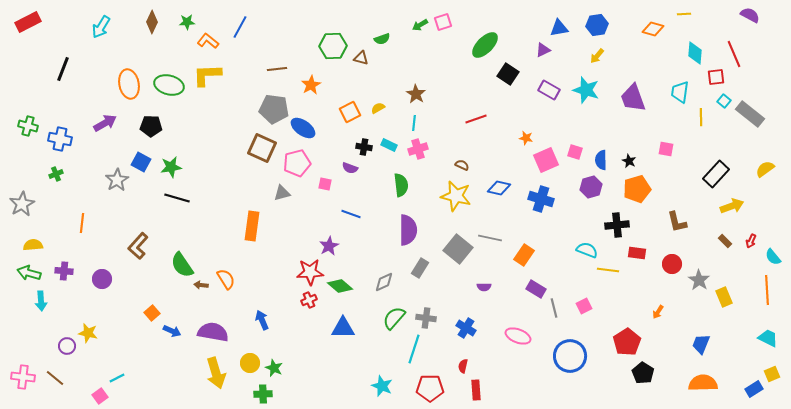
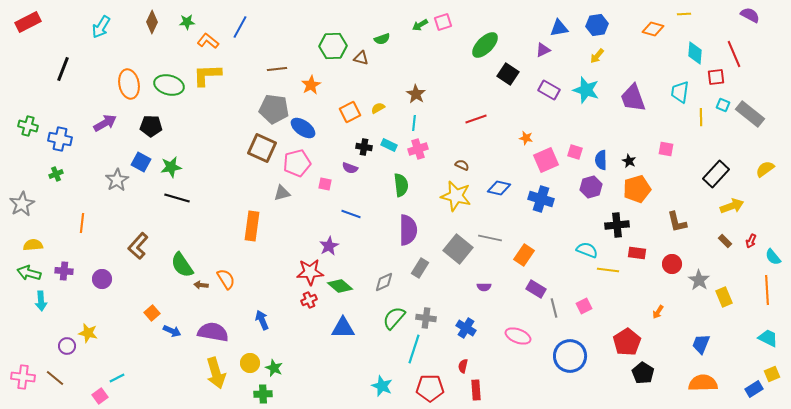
cyan square at (724, 101): moved 1 px left, 4 px down; rotated 16 degrees counterclockwise
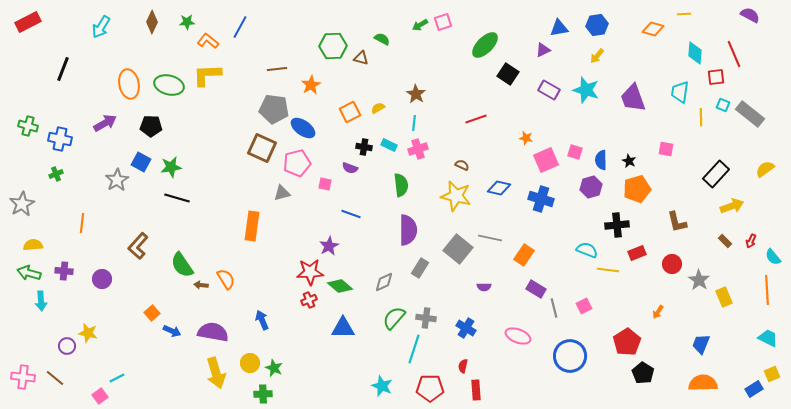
green semicircle at (382, 39): rotated 133 degrees counterclockwise
red rectangle at (637, 253): rotated 30 degrees counterclockwise
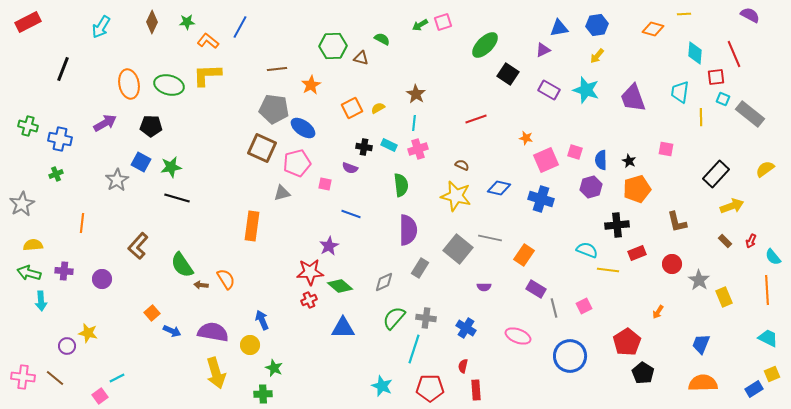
cyan square at (723, 105): moved 6 px up
orange square at (350, 112): moved 2 px right, 4 px up
yellow circle at (250, 363): moved 18 px up
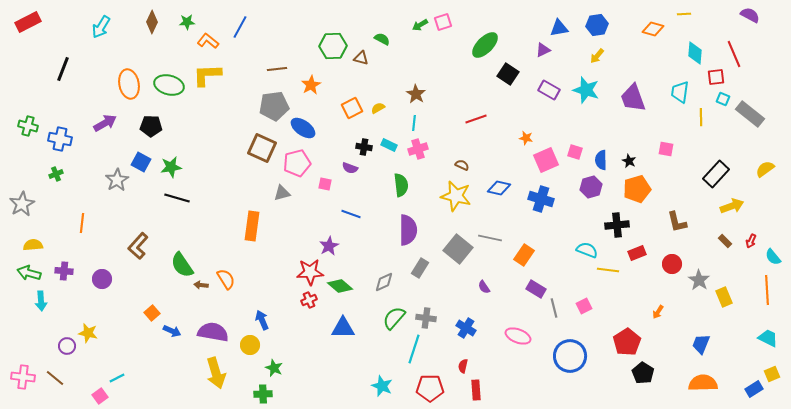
gray pentagon at (274, 109): moved 3 px up; rotated 16 degrees counterclockwise
purple semicircle at (484, 287): rotated 56 degrees clockwise
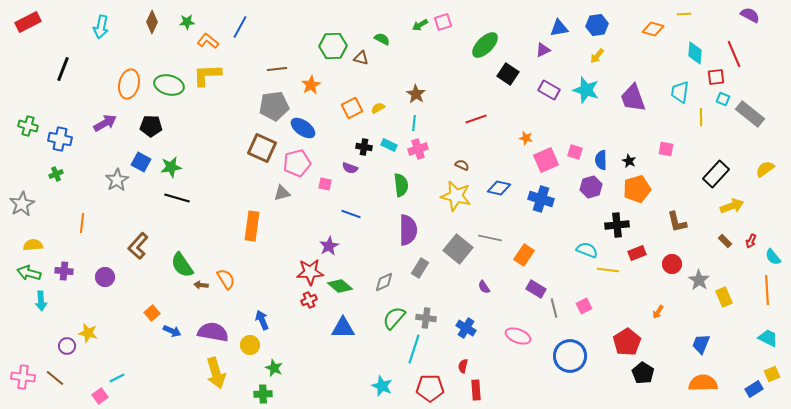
cyan arrow at (101, 27): rotated 20 degrees counterclockwise
orange ellipse at (129, 84): rotated 24 degrees clockwise
purple circle at (102, 279): moved 3 px right, 2 px up
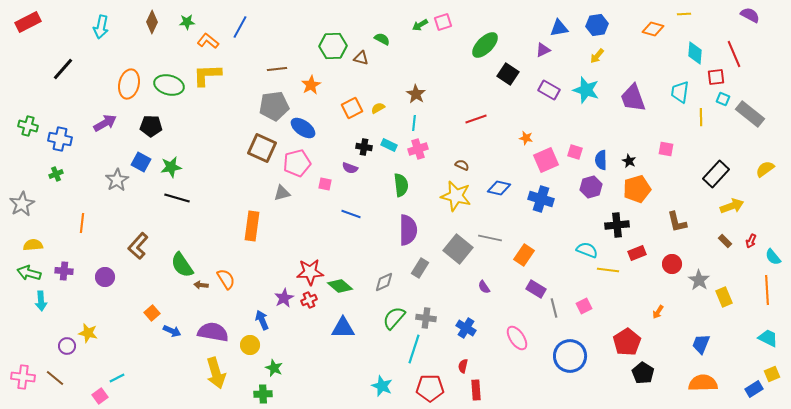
black line at (63, 69): rotated 20 degrees clockwise
purple star at (329, 246): moved 45 px left, 52 px down
pink ellipse at (518, 336): moved 1 px left, 2 px down; rotated 35 degrees clockwise
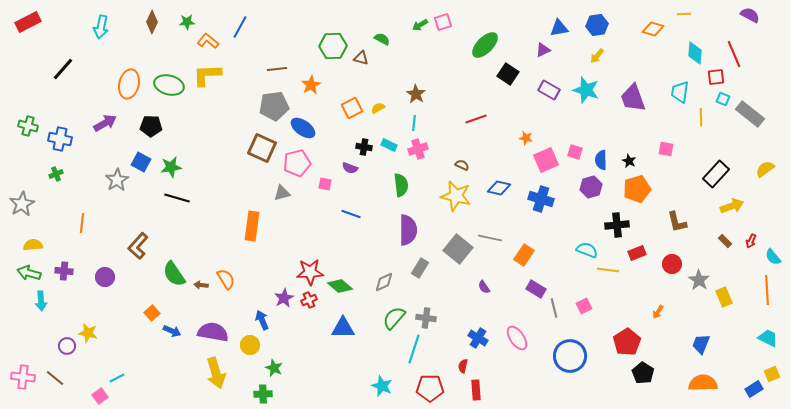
green semicircle at (182, 265): moved 8 px left, 9 px down
blue cross at (466, 328): moved 12 px right, 10 px down
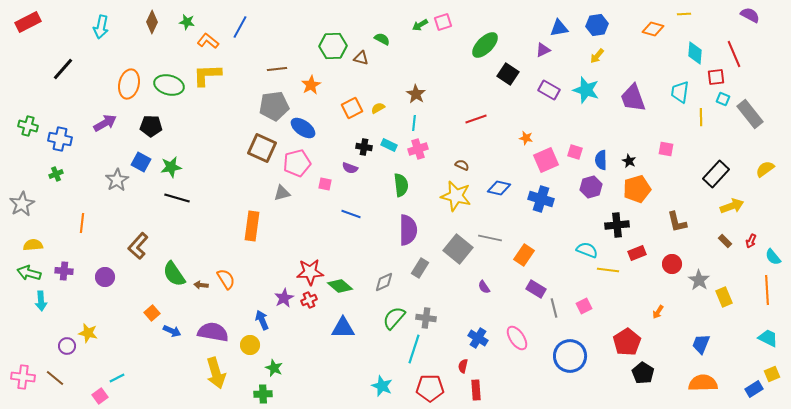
green star at (187, 22): rotated 14 degrees clockwise
gray rectangle at (750, 114): rotated 12 degrees clockwise
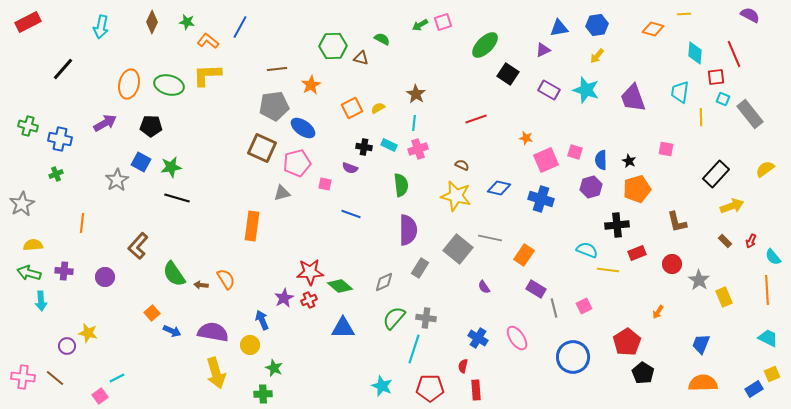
blue circle at (570, 356): moved 3 px right, 1 px down
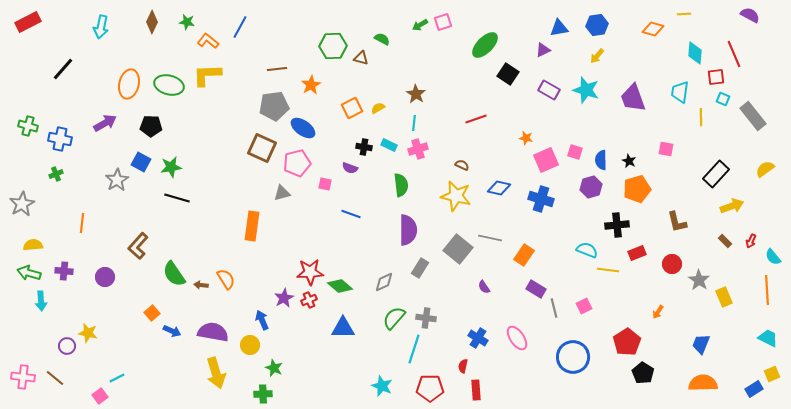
gray rectangle at (750, 114): moved 3 px right, 2 px down
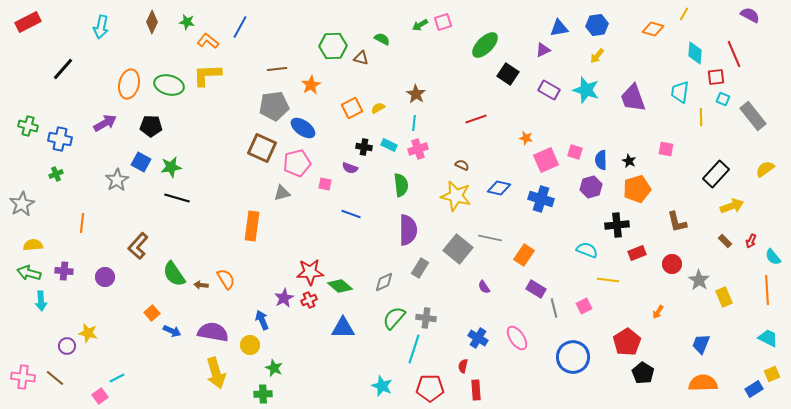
yellow line at (684, 14): rotated 56 degrees counterclockwise
yellow line at (608, 270): moved 10 px down
